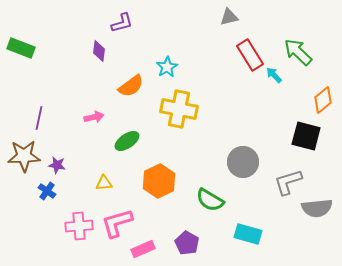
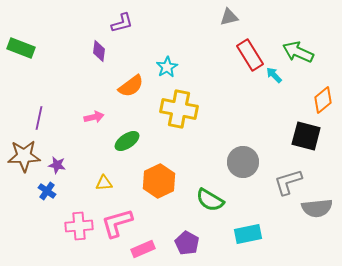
green arrow: rotated 20 degrees counterclockwise
cyan rectangle: rotated 28 degrees counterclockwise
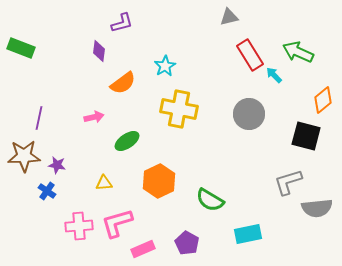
cyan star: moved 2 px left, 1 px up
orange semicircle: moved 8 px left, 3 px up
gray circle: moved 6 px right, 48 px up
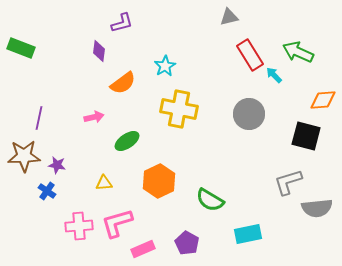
orange diamond: rotated 36 degrees clockwise
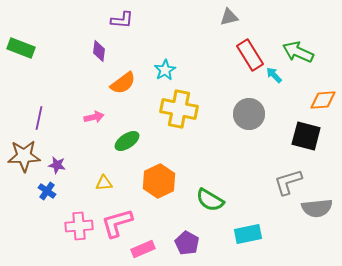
purple L-shape: moved 3 px up; rotated 20 degrees clockwise
cyan star: moved 4 px down
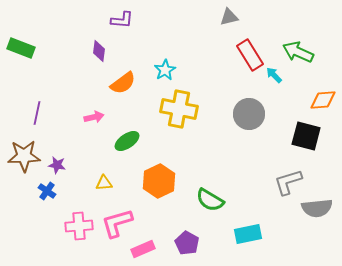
purple line: moved 2 px left, 5 px up
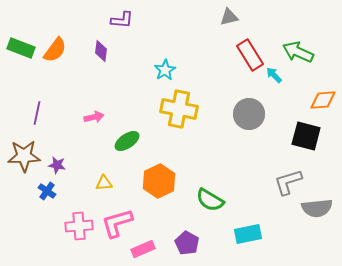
purple diamond: moved 2 px right
orange semicircle: moved 68 px left, 33 px up; rotated 16 degrees counterclockwise
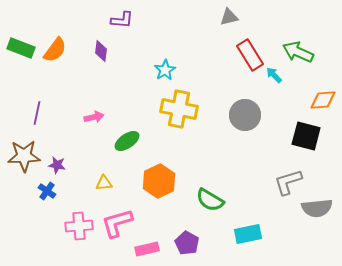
gray circle: moved 4 px left, 1 px down
pink rectangle: moved 4 px right; rotated 10 degrees clockwise
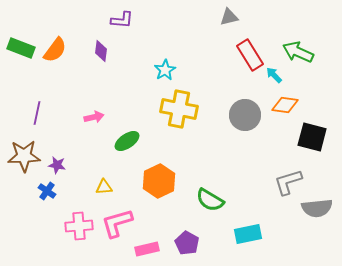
orange diamond: moved 38 px left, 5 px down; rotated 12 degrees clockwise
black square: moved 6 px right, 1 px down
yellow triangle: moved 4 px down
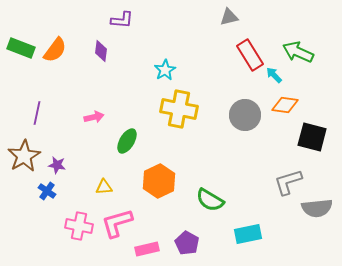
green ellipse: rotated 25 degrees counterclockwise
brown star: rotated 28 degrees counterclockwise
pink cross: rotated 16 degrees clockwise
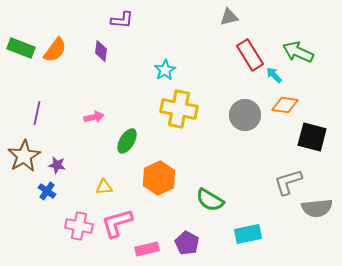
orange hexagon: moved 3 px up
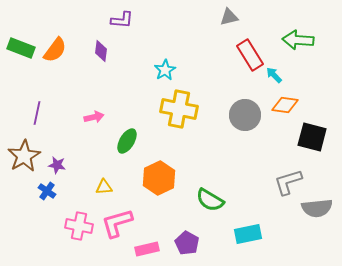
green arrow: moved 12 px up; rotated 20 degrees counterclockwise
